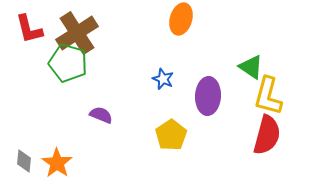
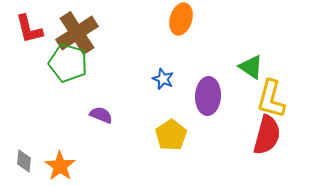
yellow L-shape: moved 3 px right, 3 px down
orange star: moved 3 px right, 3 px down
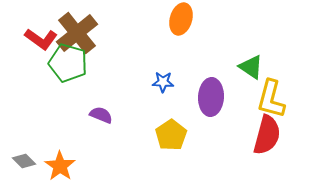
red L-shape: moved 12 px right, 10 px down; rotated 40 degrees counterclockwise
brown cross: rotated 6 degrees counterclockwise
blue star: moved 3 px down; rotated 20 degrees counterclockwise
purple ellipse: moved 3 px right, 1 px down
gray diamond: rotated 50 degrees counterclockwise
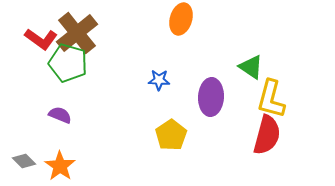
blue star: moved 4 px left, 2 px up
purple semicircle: moved 41 px left
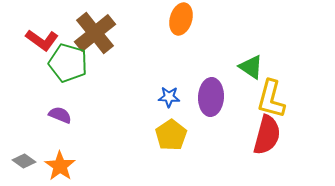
brown cross: moved 18 px right
red L-shape: moved 1 px right, 1 px down
blue star: moved 10 px right, 17 px down
gray diamond: rotated 10 degrees counterclockwise
